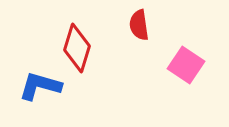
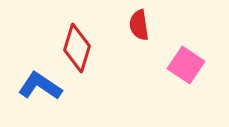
blue L-shape: rotated 18 degrees clockwise
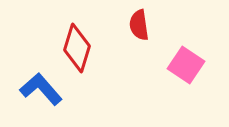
blue L-shape: moved 1 px right, 3 px down; rotated 15 degrees clockwise
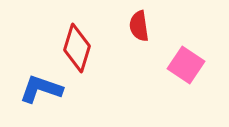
red semicircle: moved 1 px down
blue L-shape: rotated 30 degrees counterclockwise
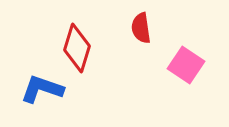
red semicircle: moved 2 px right, 2 px down
blue L-shape: moved 1 px right
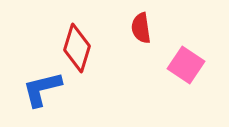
blue L-shape: rotated 33 degrees counterclockwise
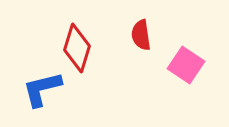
red semicircle: moved 7 px down
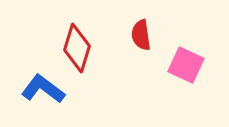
pink square: rotated 9 degrees counterclockwise
blue L-shape: moved 1 px right; rotated 51 degrees clockwise
